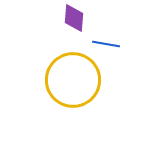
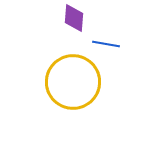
yellow circle: moved 2 px down
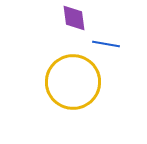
purple diamond: rotated 12 degrees counterclockwise
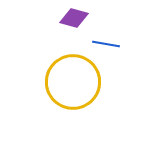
purple diamond: rotated 68 degrees counterclockwise
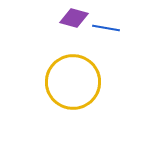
blue line: moved 16 px up
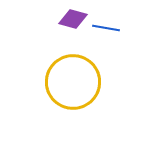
purple diamond: moved 1 px left, 1 px down
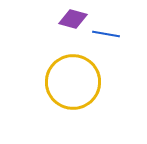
blue line: moved 6 px down
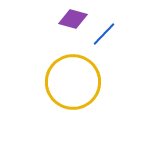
blue line: moved 2 px left; rotated 56 degrees counterclockwise
